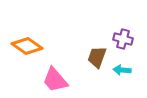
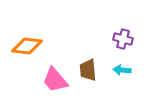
orange diamond: rotated 28 degrees counterclockwise
brown trapezoid: moved 9 px left, 13 px down; rotated 25 degrees counterclockwise
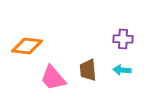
purple cross: rotated 12 degrees counterclockwise
pink trapezoid: moved 2 px left, 2 px up
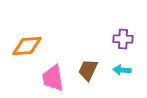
orange diamond: rotated 12 degrees counterclockwise
brown trapezoid: rotated 30 degrees clockwise
pink trapezoid: rotated 32 degrees clockwise
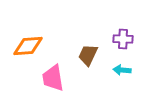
orange diamond: moved 1 px right
brown trapezoid: moved 15 px up
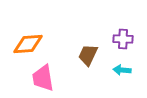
orange diamond: moved 2 px up
pink trapezoid: moved 10 px left
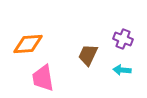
purple cross: rotated 18 degrees clockwise
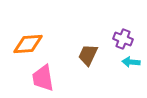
cyan arrow: moved 9 px right, 8 px up
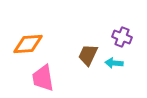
purple cross: moved 1 px left, 2 px up
cyan arrow: moved 17 px left, 1 px down
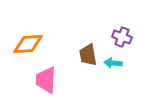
brown trapezoid: rotated 35 degrees counterclockwise
cyan arrow: moved 1 px left
pink trapezoid: moved 3 px right, 2 px down; rotated 12 degrees clockwise
